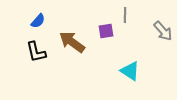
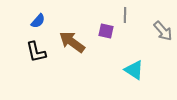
purple square: rotated 21 degrees clockwise
cyan triangle: moved 4 px right, 1 px up
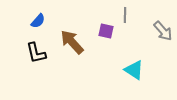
brown arrow: rotated 12 degrees clockwise
black L-shape: moved 1 px down
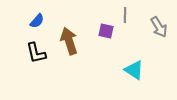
blue semicircle: moved 1 px left
gray arrow: moved 4 px left, 4 px up; rotated 10 degrees clockwise
brown arrow: moved 3 px left, 1 px up; rotated 24 degrees clockwise
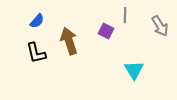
gray arrow: moved 1 px right, 1 px up
purple square: rotated 14 degrees clockwise
cyan triangle: rotated 25 degrees clockwise
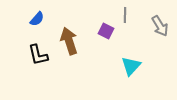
blue semicircle: moved 2 px up
black L-shape: moved 2 px right, 2 px down
cyan triangle: moved 3 px left, 4 px up; rotated 15 degrees clockwise
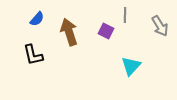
brown arrow: moved 9 px up
black L-shape: moved 5 px left
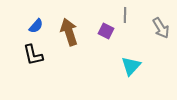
blue semicircle: moved 1 px left, 7 px down
gray arrow: moved 1 px right, 2 px down
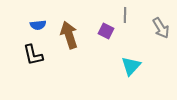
blue semicircle: moved 2 px right, 1 px up; rotated 42 degrees clockwise
brown arrow: moved 3 px down
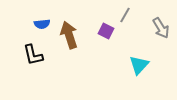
gray line: rotated 28 degrees clockwise
blue semicircle: moved 4 px right, 1 px up
cyan triangle: moved 8 px right, 1 px up
